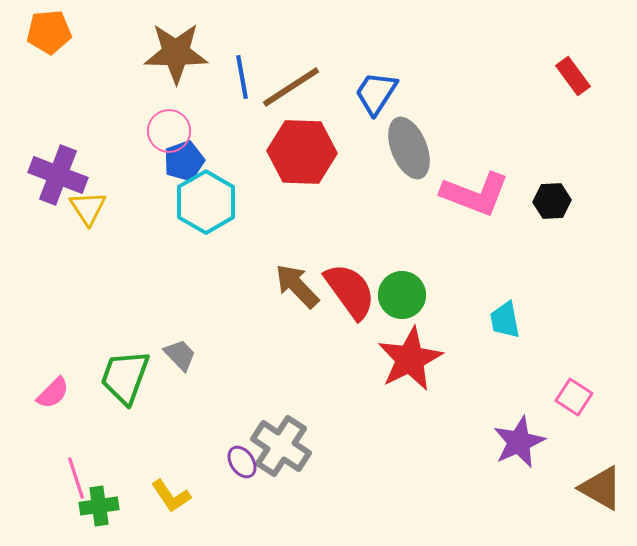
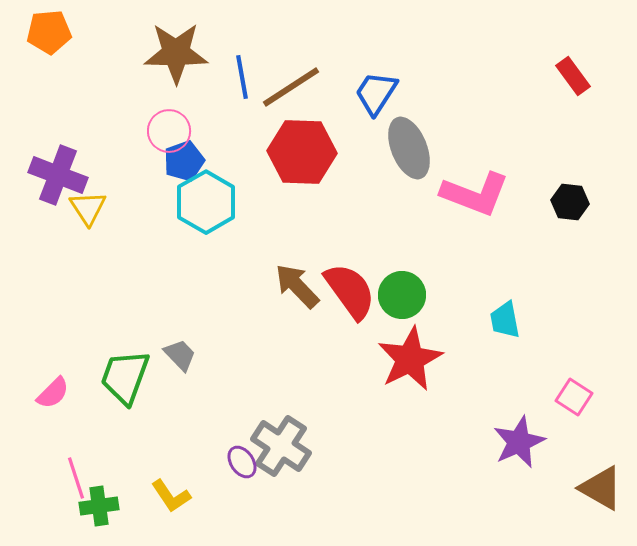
black hexagon: moved 18 px right, 1 px down; rotated 9 degrees clockwise
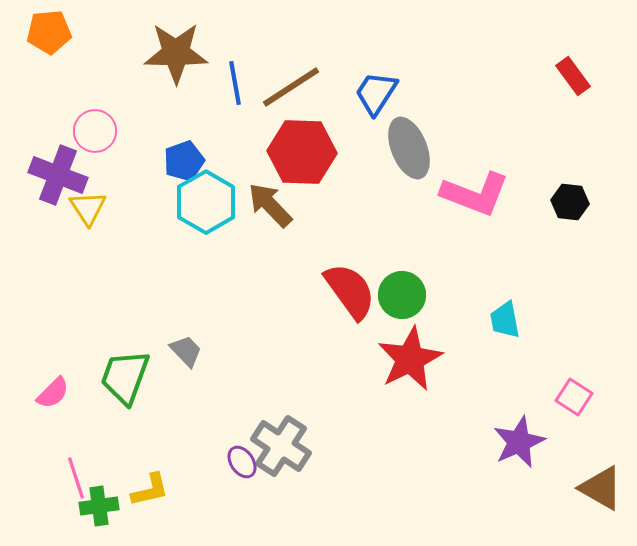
blue line: moved 7 px left, 6 px down
pink circle: moved 74 px left
brown arrow: moved 27 px left, 81 px up
gray trapezoid: moved 6 px right, 4 px up
yellow L-shape: moved 21 px left, 6 px up; rotated 69 degrees counterclockwise
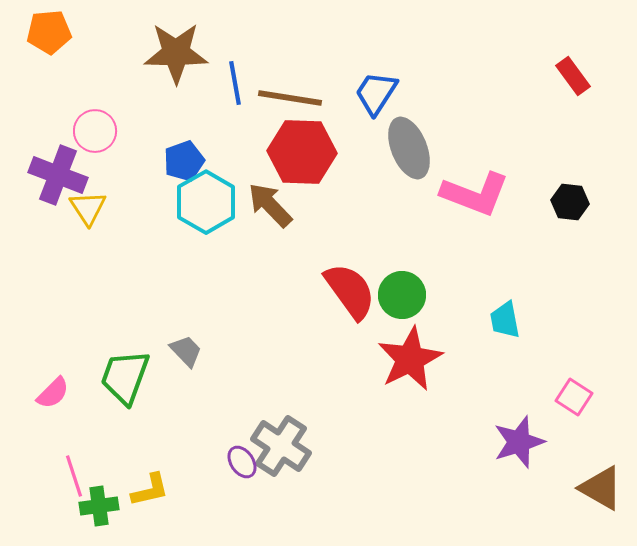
brown line: moved 1 px left, 11 px down; rotated 42 degrees clockwise
purple star: rotated 6 degrees clockwise
pink line: moved 2 px left, 2 px up
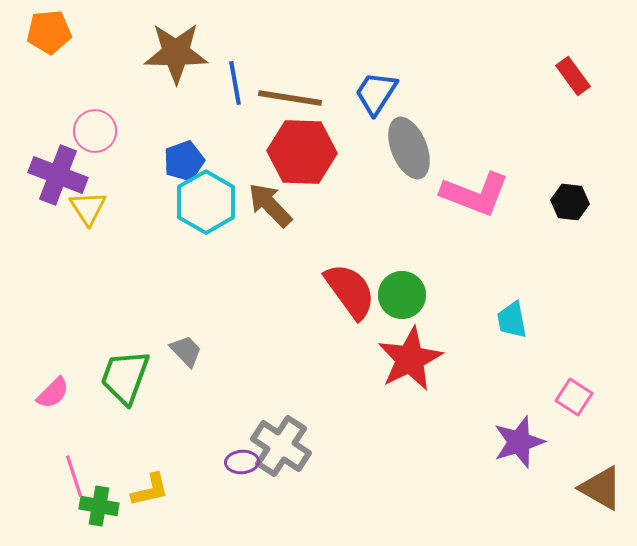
cyan trapezoid: moved 7 px right
purple ellipse: rotated 60 degrees counterclockwise
green cross: rotated 18 degrees clockwise
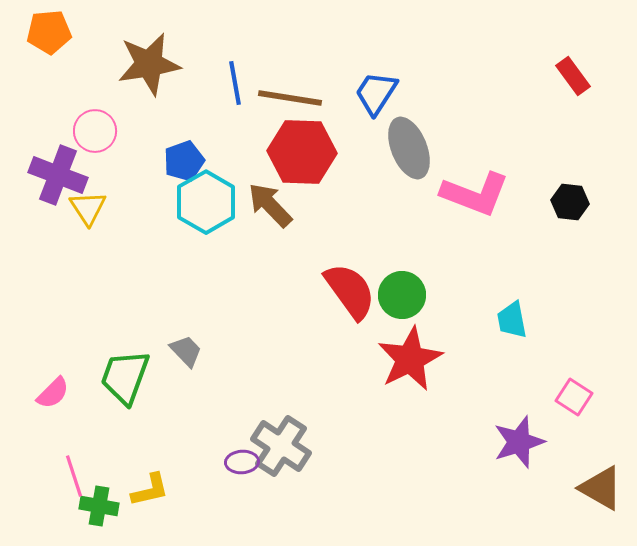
brown star: moved 27 px left, 11 px down; rotated 10 degrees counterclockwise
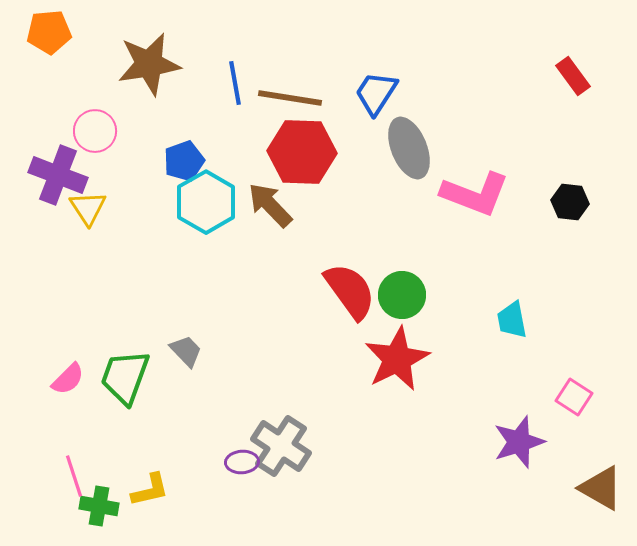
red star: moved 13 px left
pink semicircle: moved 15 px right, 14 px up
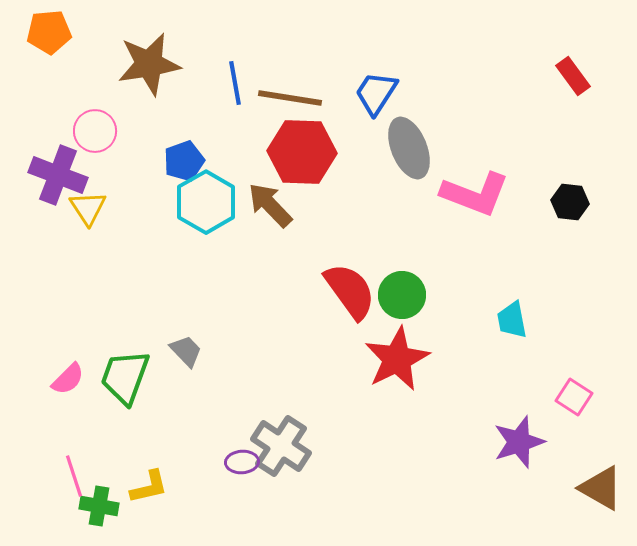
yellow L-shape: moved 1 px left, 3 px up
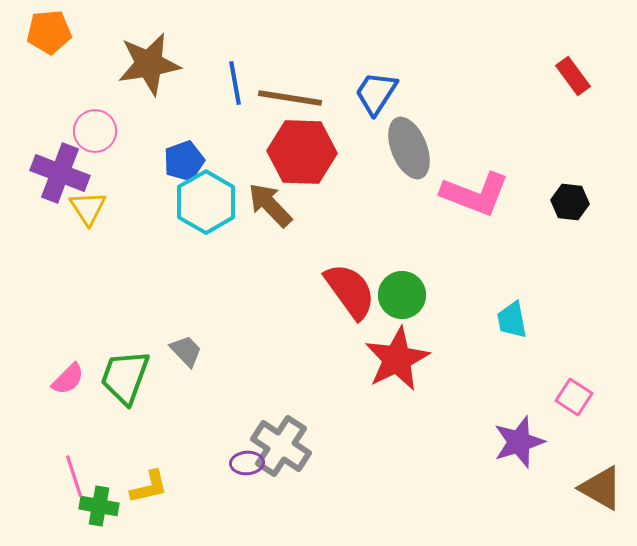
purple cross: moved 2 px right, 2 px up
purple ellipse: moved 5 px right, 1 px down
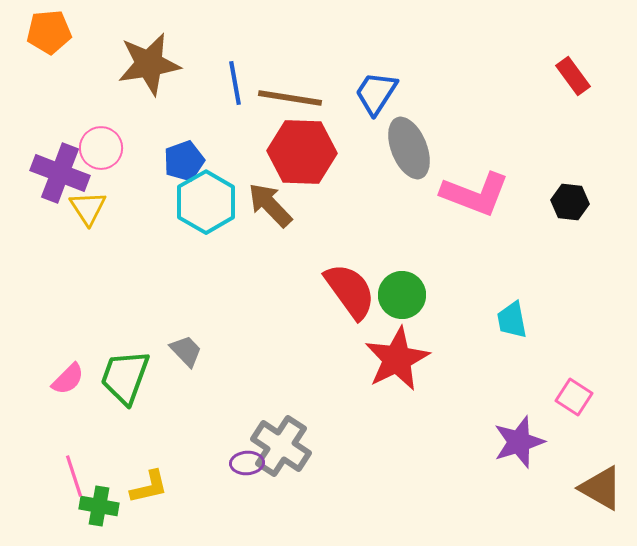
pink circle: moved 6 px right, 17 px down
